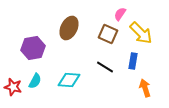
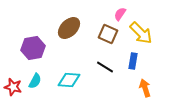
brown ellipse: rotated 20 degrees clockwise
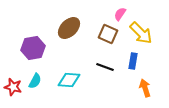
black line: rotated 12 degrees counterclockwise
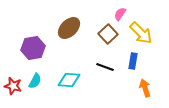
brown square: rotated 24 degrees clockwise
red star: moved 1 px up
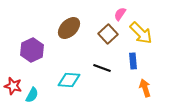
purple hexagon: moved 1 px left, 2 px down; rotated 15 degrees counterclockwise
blue rectangle: rotated 14 degrees counterclockwise
black line: moved 3 px left, 1 px down
cyan semicircle: moved 3 px left, 14 px down
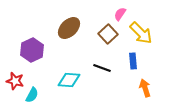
red star: moved 2 px right, 5 px up
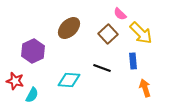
pink semicircle: rotated 80 degrees counterclockwise
purple hexagon: moved 1 px right, 1 px down
